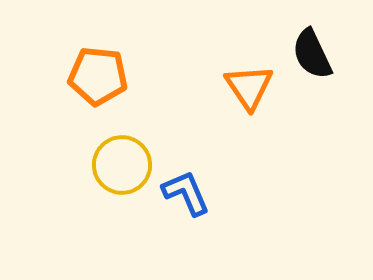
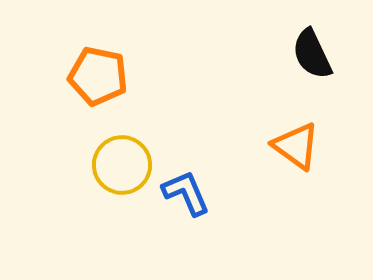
orange pentagon: rotated 6 degrees clockwise
orange triangle: moved 47 px right, 59 px down; rotated 20 degrees counterclockwise
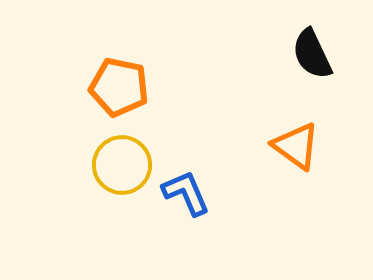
orange pentagon: moved 21 px right, 11 px down
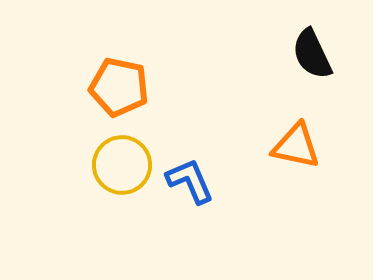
orange triangle: rotated 24 degrees counterclockwise
blue L-shape: moved 4 px right, 12 px up
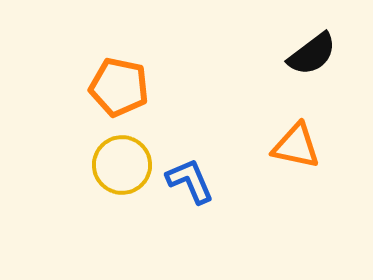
black semicircle: rotated 102 degrees counterclockwise
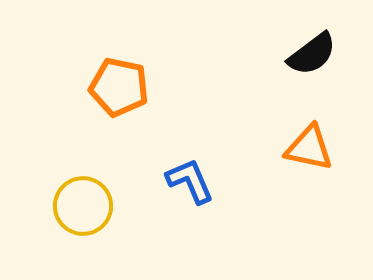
orange triangle: moved 13 px right, 2 px down
yellow circle: moved 39 px left, 41 px down
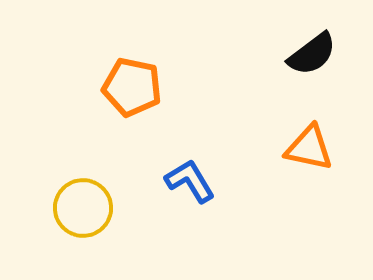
orange pentagon: moved 13 px right
blue L-shape: rotated 8 degrees counterclockwise
yellow circle: moved 2 px down
